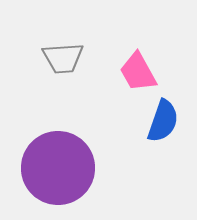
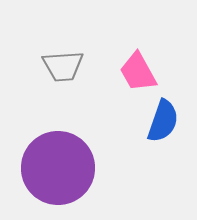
gray trapezoid: moved 8 px down
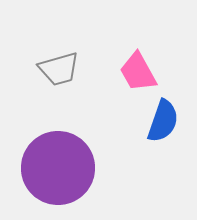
gray trapezoid: moved 4 px left, 3 px down; rotated 12 degrees counterclockwise
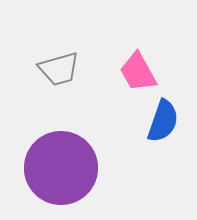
purple circle: moved 3 px right
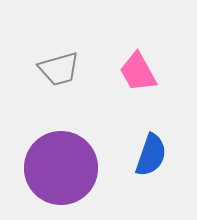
blue semicircle: moved 12 px left, 34 px down
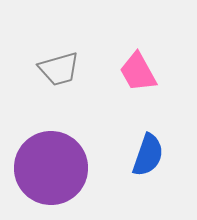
blue semicircle: moved 3 px left
purple circle: moved 10 px left
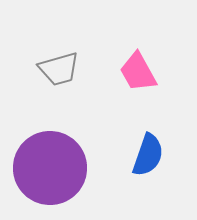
purple circle: moved 1 px left
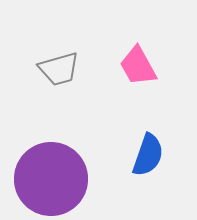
pink trapezoid: moved 6 px up
purple circle: moved 1 px right, 11 px down
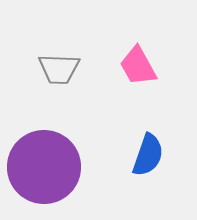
gray trapezoid: rotated 18 degrees clockwise
purple circle: moved 7 px left, 12 px up
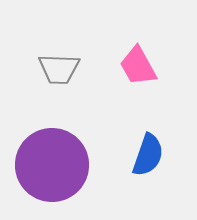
purple circle: moved 8 px right, 2 px up
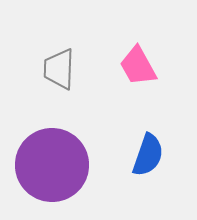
gray trapezoid: rotated 90 degrees clockwise
